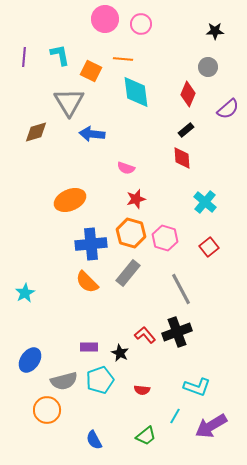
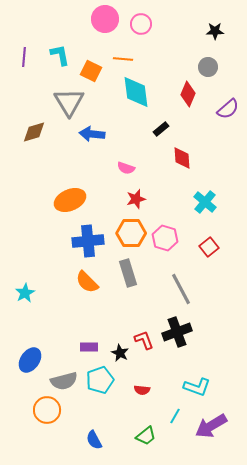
black rectangle at (186, 130): moved 25 px left, 1 px up
brown diamond at (36, 132): moved 2 px left
orange hexagon at (131, 233): rotated 16 degrees counterclockwise
blue cross at (91, 244): moved 3 px left, 3 px up
gray rectangle at (128, 273): rotated 56 degrees counterclockwise
red L-shape at (145, 335): moved 1 px left, 5 px down; rotated 20 degrees clockwise
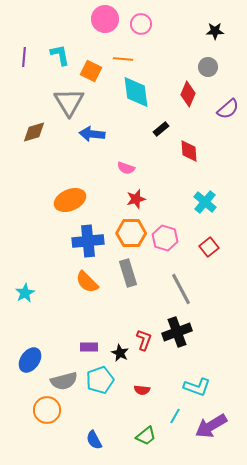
red diamond at (182, 158): moved 7 px right, 7 px up
red L-shape at (144, 340): rotated 40 degrees clockwise
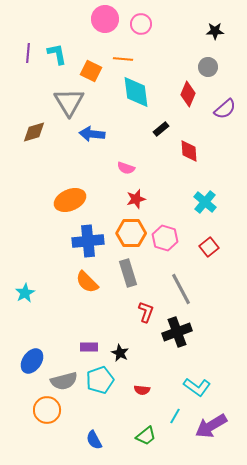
cyan L-shape at (60, 55): moved 3 px left, 1 px up
purple line at (24, 57): moved 4 px right, 4 px up
purple semicircle at (228, 109): moved 3 px left
red L-shape at (144, 340): moved 2 px right, 28 px up
blue ellipse at (30, 360): moved 2 px right, 1 px down
cyan L-shape at (197, 387): rotated 16 degrees clockwise
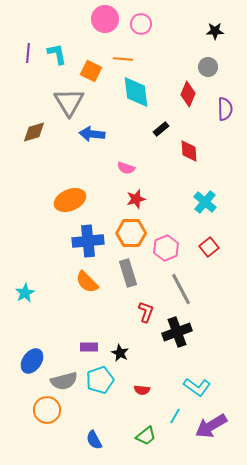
purple semicircle at (225, 109): rotated 50 degrees counterclockwise
pink hexagon at (165, 238): moved 1 px right, 10 px down; rotated 20 degrees clockwise
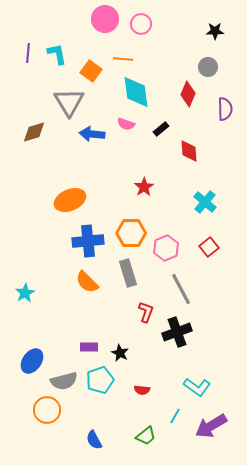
orange square at (91, 71): rotated 10 degrees clockwise
pink semicircle at (126, 168): moved 44 px up
red star at (136, 199): moved 8 px right, 12 px up; rotated 18 degrees counterclockwise
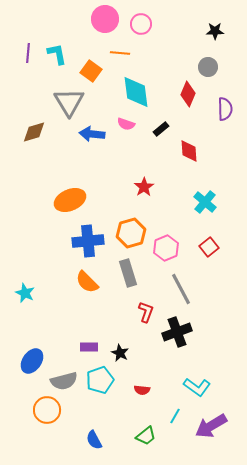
orange line at (123, 59): moved 3 px left, 6 px up
orange hexagon at (131, 233): rotated 16 degrees counterclockwise
cyan star at (25, 293): rotated 18 degrees counterclockwise
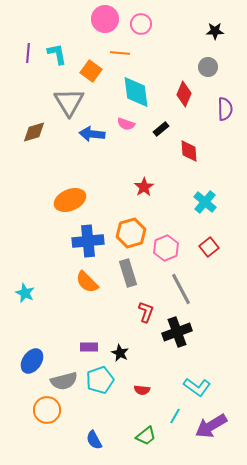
red diamond at (188, 94): moved 4 px left
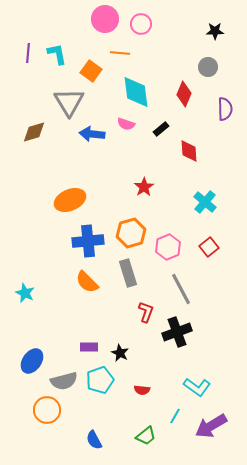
pink hexagon at (166, 248): moved 2 px right, 1 px up
